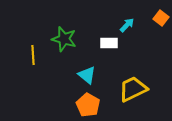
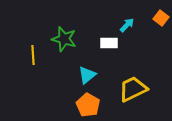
cyan triangle: rotated 42 degrees clockwise
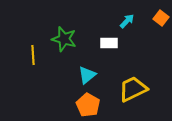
cyan arrow: moved 4 px up
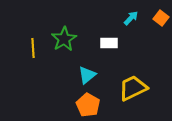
cyan arrow: moved 4 px right, 3 px up
green star: rotated 25 degrees clockwise
yellow line: moved 7 px up
yellow trapezoid: moved 1 px up
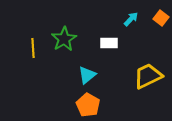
cyan arrow: moved 1 px down
yellow trapezoid: moved 15 px right, 12 px up
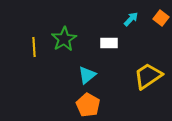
yellow line: moved 1 px right, 1 px up
yellow trapezoid: rotated 8 degrees counterclockwise
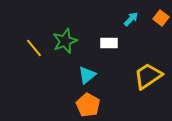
green star: moved 1 px right, 2 px down; rotated 10 degrees clockwise
yellow line: moved 1 px down; rotated 36 degrees counterclockwise
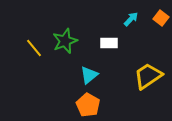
cyan triangle: moved 2 px right
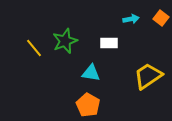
cyan arrow: rotated 35 degrees clockwise
cyan triangle: moved 2 px right, 2 px up; rotated 48 degrees clockwise
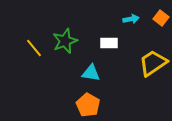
yellow trapezoid: moved 5 px right, 13 px up
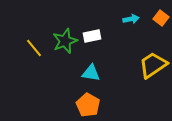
white rectangle: moved 17 px left, 7 px up; rotated 12 degrees counterclockwise
yellow trapezoid: moved 2 px down
